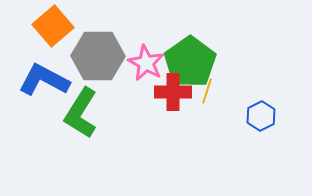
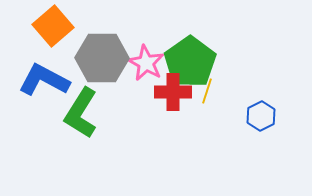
gray hexagon: moved 4 px right, 2 px down
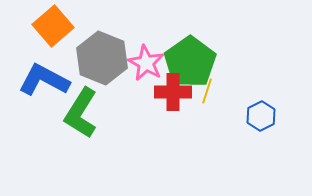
gray hexagon: rotated 21 degrees clockwise
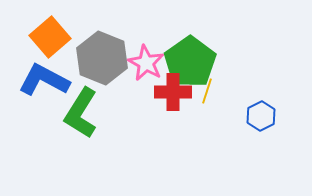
orange square: moved 3 px left, 11 px down
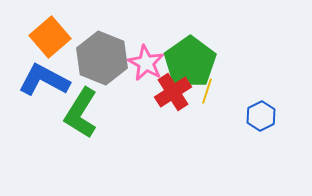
red cross: rotated 33 degrees counterclockwise
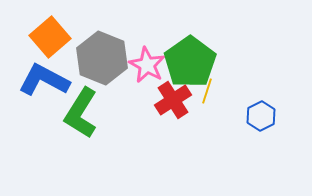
pink star: moved 1 px right, 2 px down
red cross: moved 8 px down
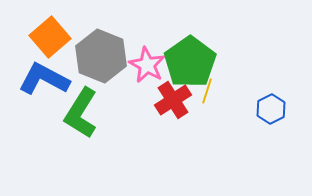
gray hexagon: moved 1 px left, 2 px up
blue L-shape: moved 1 px up
blue hexagon: moved 10 px right, 7 px up
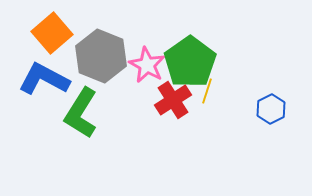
orange square: moved 2 px right, 4 px up
